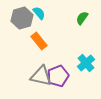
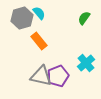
green semicircle: moved 2 px right
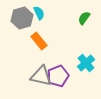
cyan semicircle: rotated 16 degrees clockwise
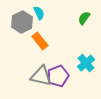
gray hexagon: moved 4 px down; rotated 10 degrees counterclockwise
orange rectangle: moved 1 px right
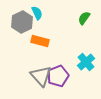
cyan semicircle: moved 2 px left
orange rectangle: rotated 36 degrees counterclockwise
cyan cross: moved 1 px up
gray triangle: rotated 35 degrees clockwise
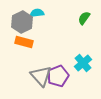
cyan semicircle: rotated 72 degrees counterclockwise
orange rectangle: moved 16 px left, 1 px down
cyan cross: moved 3 px left, 1 px down
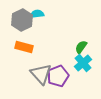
cyan semicircle: moved 1 px down
green semicircle: moved 3 px left, 29 px down
gray hexagon: moved 2 px up
orange rectangle: moved 5 px down
gray triangle: moved 2 px up
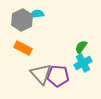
orange rectangle: moved 1 px left, 1 px down; rotated 12 degrees clockwise
cyan cross: rotated 12 degrees clockwise
purple pentagon: rotated 25 degrees clockwise
